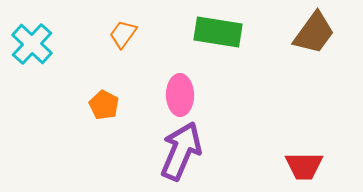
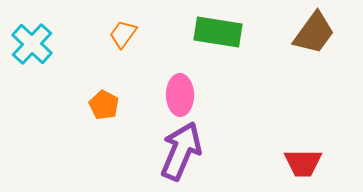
red trapezoid: moved 1 px left, 3 px up
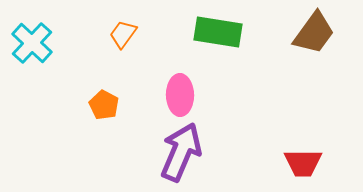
cyan cross: moved 1 px up
purple arrow: moved 1 px down
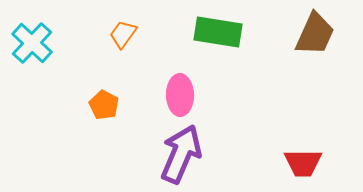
brown trapezoid: moved 1 px right, 1 px down; rotated 12 degrees counterclockwise
purple arrow: moved 2 px down
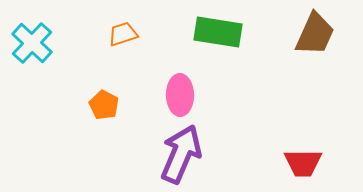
orange trapezoid: rotated 36 degrees clockwise
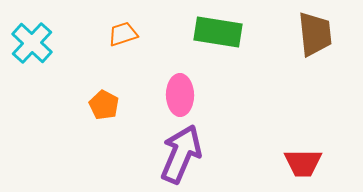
brown trapezoid: rotated 30 degrees counterclockwise
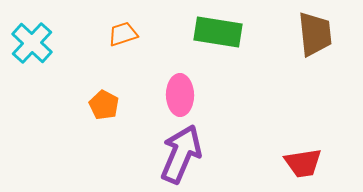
red trapezoid: rotated 9 degrees counterclockwise
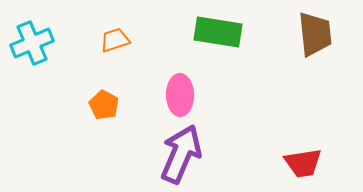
orange trapezoid: moved 8 px left, 6 px down
cyan cross: rotated 24 degrees clockwise
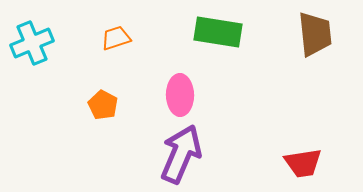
orange trapezoid: moved 1 px right, 2 px up
orange pentagon: moved 1 px left
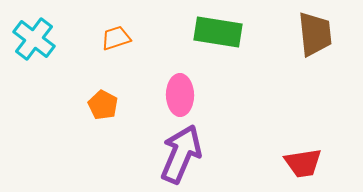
cyan cross: moved 2 px right, 4 px up; rotated 30 degrees counterclockwise
